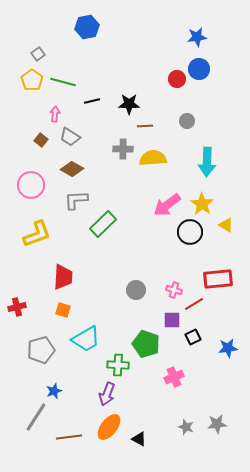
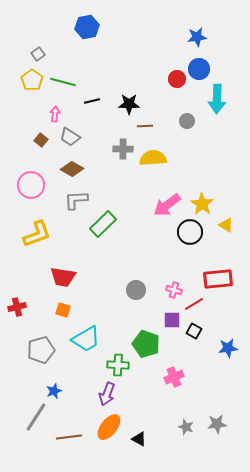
cyan arrow at (207, 162): moved 10 px right, 63 px up
red trapezoid at (63, 277): rotated 96 degrees clockwise
black square at (193, 337): moved 1 px right, 6 px up; rotated 35 degrees counterclockwise
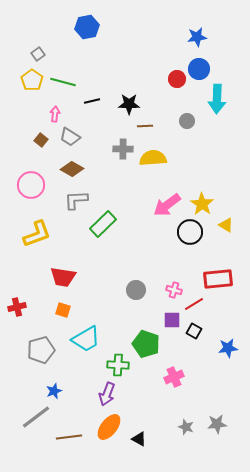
gray line at (36, 417): rotated 20 degrees clockwise
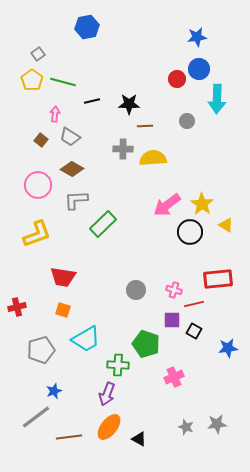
pink circle at (31, 185): moved 7 px right
red line at (194, 304): rotated 18 degrees clockwise
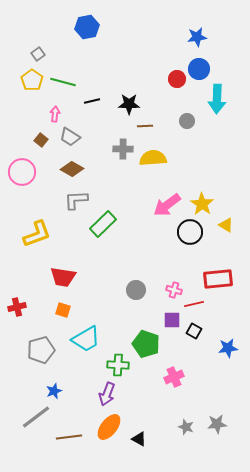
pink circle at (38, 185): moved 16 px left, 13 px up
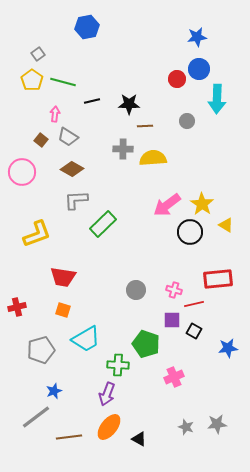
gray trapezoid at (70, 137): moved 2 px left
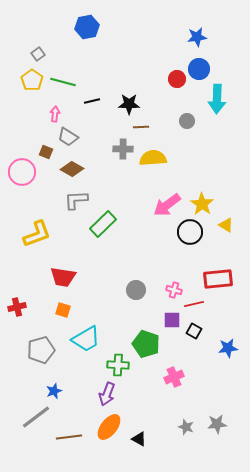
brown line at (145, 126): moved 4 px left, 1 px down
brown square at (41, 140): moved 5 px right, 12 px down; rotated 16 degrees counterclockwise
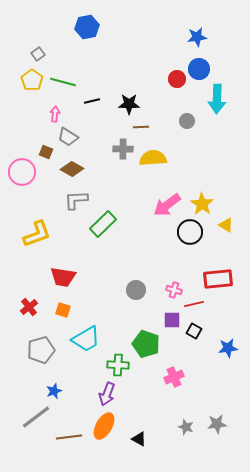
red cross at (17, 307): moved 12 px right; rotated 24 degrees counterclockwise
orange ellipse at (109, 427): moved 5 px left, 1 px up; rotated 8 degrees counterclockwise
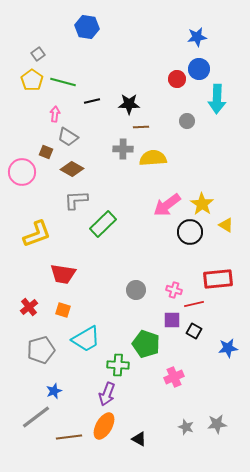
blue hexagon at (87, 27): rotated 20 degrees clockwise
red trapezoid at (63, 277): moved 3 px up
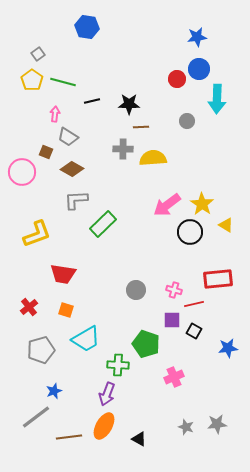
orange square at (63, 310): moved 3 px right
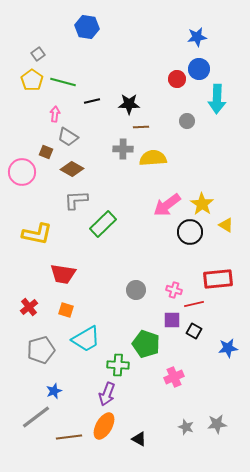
yellow L-shape at (37, 234): rotated 32 degrees clockwise
